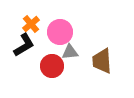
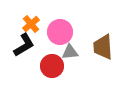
brown trapezoid: moved 1 px right, 14 px up
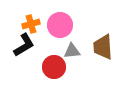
orange cross: rotated 24 degrees clockwise
pink circle: moved 7 px up
gray triangle: moved 2 px right, 1 px up
red circle: moved 2 px right, 1 px down
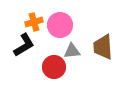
orange cross: moved 3 px right, 2 px up
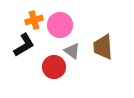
orange cross: moved 2 px up
gray triangle: rotated 42 degrees clockwise
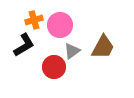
brown trapezoid: rotated 148 degrees counterclockwise
gray triangle: rotated 48 degrees clockwise
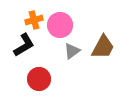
red circle: moved 15 px left, 12 px down
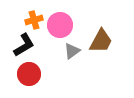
brown trapezoid: moved 2 px left, 6 px up
red circle: moved 10 px left, 5 px up
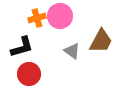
orange cross: moved 3 px right, 2 px up
pink circle: moved 9 px up
black L-shape: moved 2 px left, 2 px down; rotated 15 degrees clockwise
gray triangle: rotated 48 degrees counterclockwise
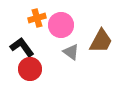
pink circle: moved 1 px right, 9 px down
black L-shape: rotated 110 degrees counterclockwise
gray triangle: moved 1 px left, 1 px down
red circle: moved 1 px right, 5 px up
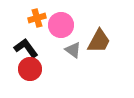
brown trapezoid: moved 2 px left
black L-shape: moved 4 px right, 1 px down
gray triangle: moved 2 px right, 2 px up
